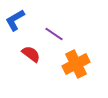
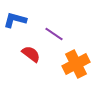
blue L-shape: rotated 45 degrees clockwise
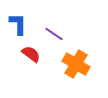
blue L-shape: moved 3 px right, 4 px down; rotated 75 degrees clockwise
orange cross: rotated 32 degrees counterclockwise
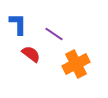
orange cross: rotated 32 degrees clockwise
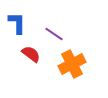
blue L-shape: moved 1 px left, 1 px up
orange cross: moved 4 px left
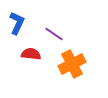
blue L-shape: rotated 25 degrees clockwise
red semicircle: rotated 30 degrees counterclockwise
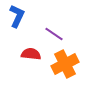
blue L-shape: moved 7 px up
orange cross: moved 7 px left
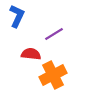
purple line: rotated 66 degrees counterclockwise
orange cross: moved 12 px left, 11 px down
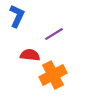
red semicircle: moved 1 px left, 1 px down
